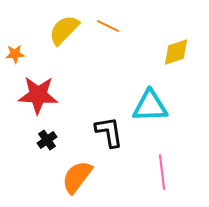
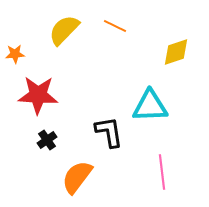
orange line: moved 7 px right
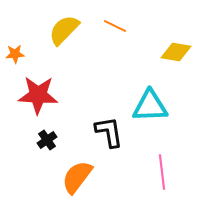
yellow diamond: rotated 28 degrees clockwise
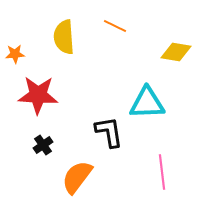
yellow semicircle: moved 7 px down; rotated 48 degrees counterclockwise
cyan triangle: moved 3 px left, 3 px up
black cross: moved 4 px left, 5 px down
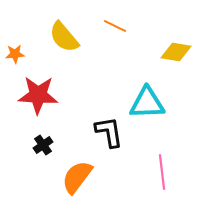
yellow semicircle: rotated 36 degrees counterclockwise
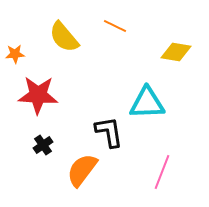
pink line: rotated 28 degrees clockwise
orange semicircle: moved 5 px right, 7 px up
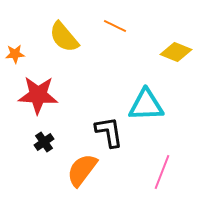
yellow diamond: rotated 12 degrees clockwise
cyan triangle: moved 1 px left, 2 px down
black cross: moved 1 px right, 3 px up
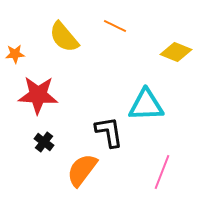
black cross: rotated 18 degrees counterclockwise
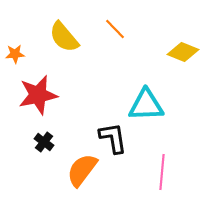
orange line: moved 3 px down; rotated 20 degrees clockwise
yellow diamond: moved 7 px right
red star: rotated 15 degrees counterclockwise
black L-shape: moved 4 px right, 6 px down
pink line: rotated 16 degrees counterclockwise
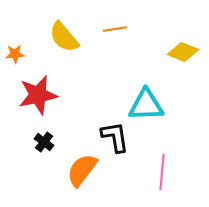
orange line: rotated 55 degrees counterclockwise
black L-shape: moved 2 px right, 1 px up
